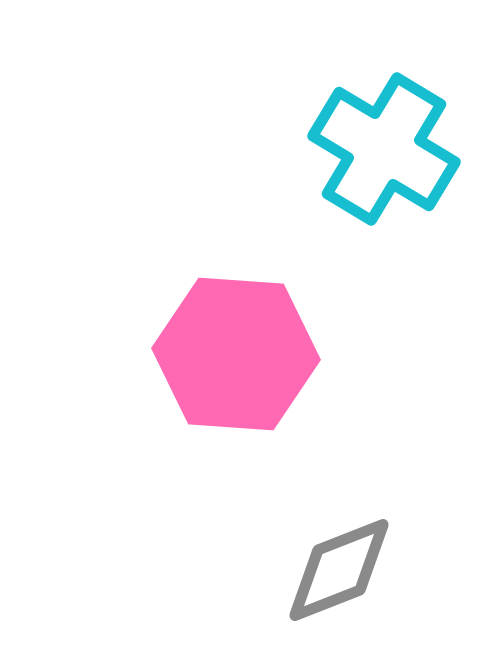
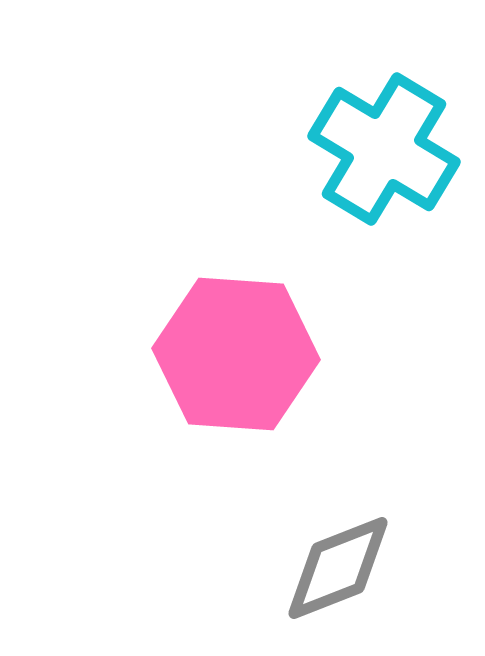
gray diamond: moved 1 px left, 2 px up
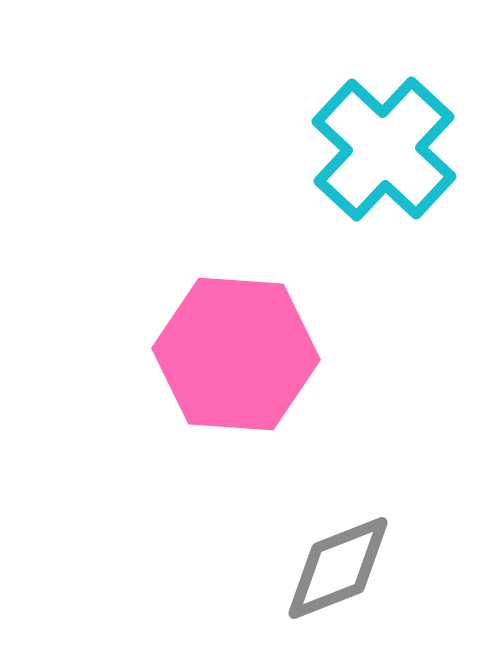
cyan cross: rotated 12 degrees clockwise
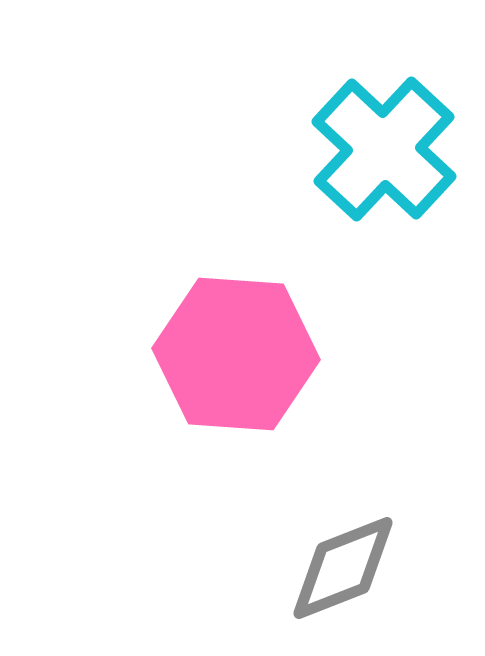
gray diamond: moved 5 px right
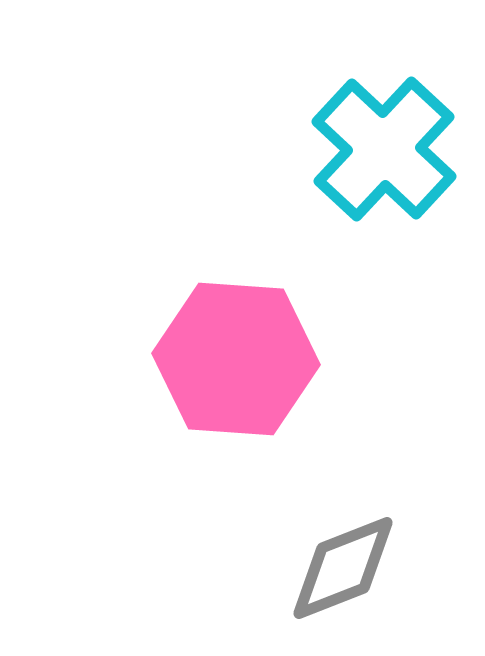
pink hexagon: moved 5 px down
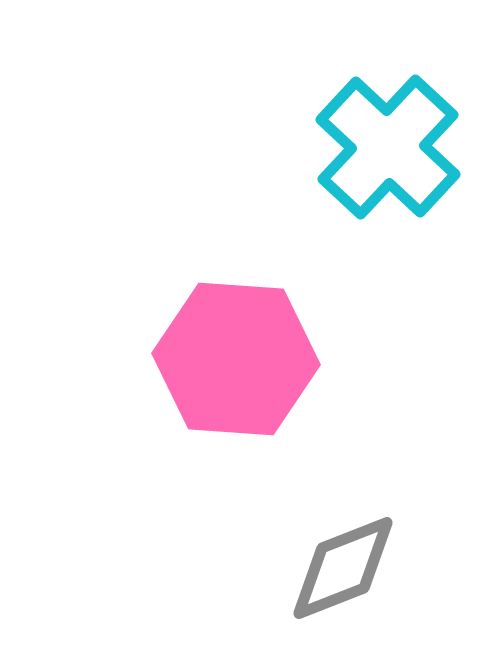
cyan cross: moved 4 px right, 2 px up
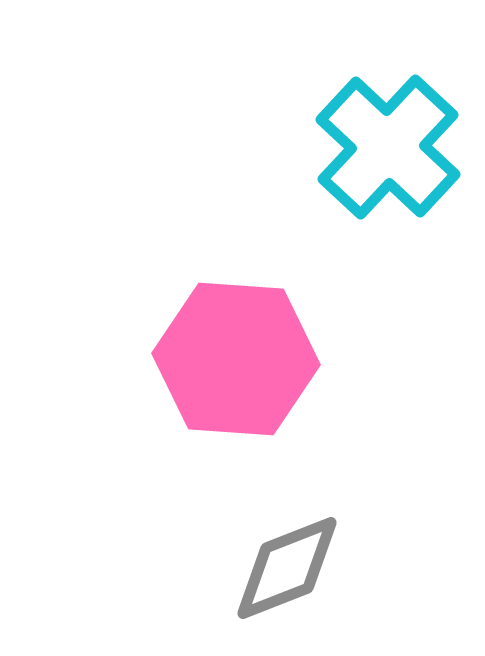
gray diamond: moved 56 px left
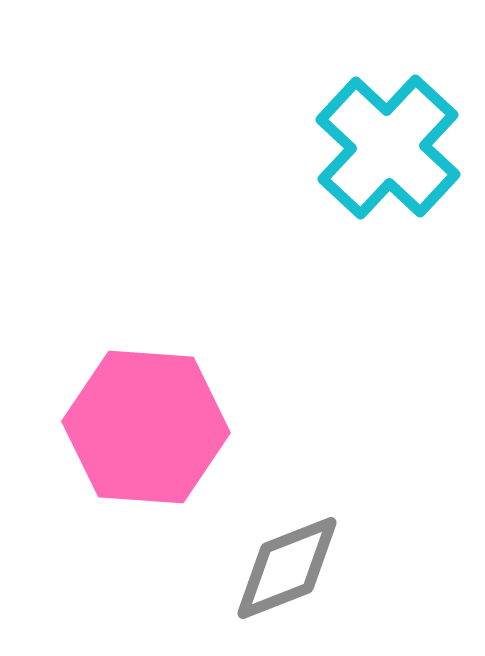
pink hexagon: moved 90 px left, 68 px down
